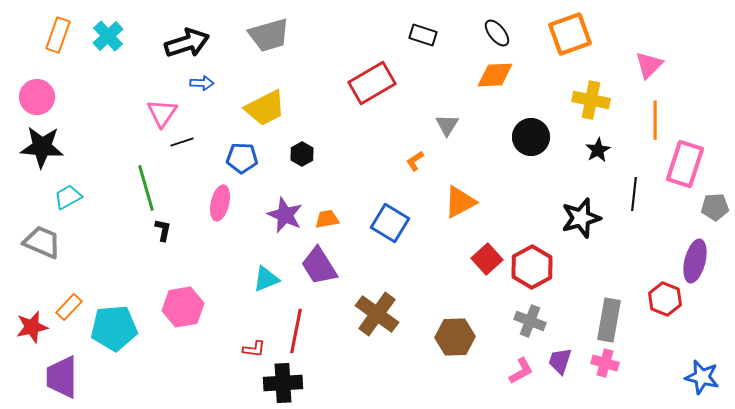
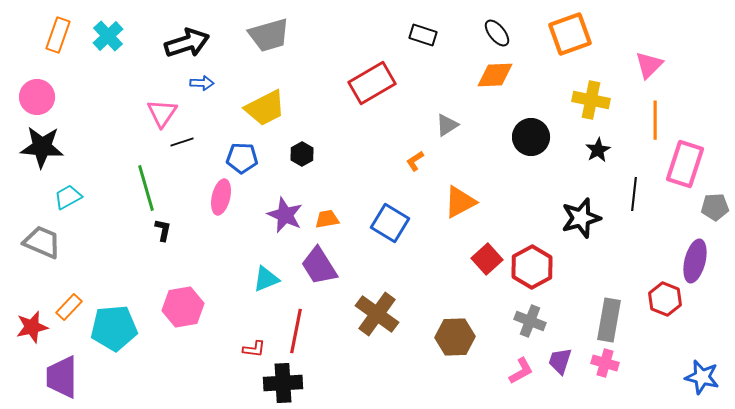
gray triangle at (447, 125): rotated 25 degrees clockwise
pink ellipse at (220, 203): moved 1 px right, 6 px up
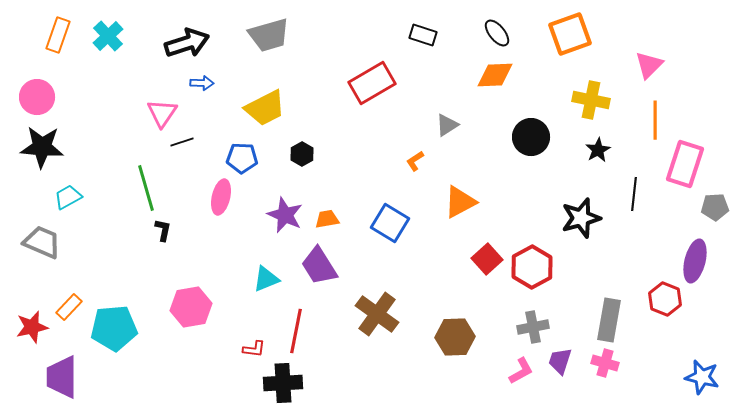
pink hexagon at (183, 307): moved 8 px right
gray cross at (530, 321): moved 3 px right, 6 px down; rotated 32 degrees counterclockwise
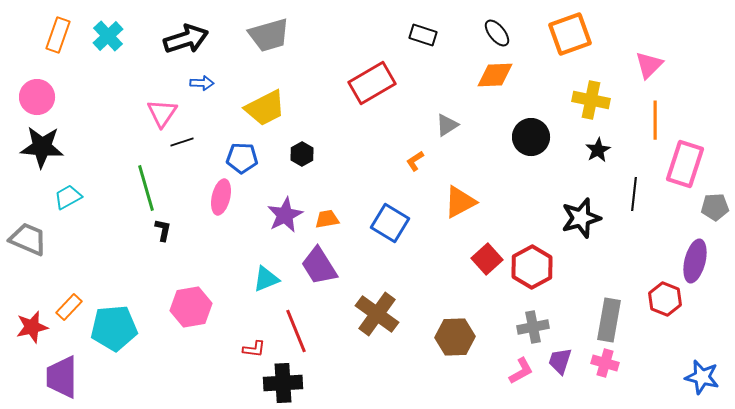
black arrow at (187, 43): moved 1 px left, 4 px up
purple star at (285, 215): rotated 21 degrees clockwise
gray trapezoid at (42, 242): moved 14 px left, 3 px up
red line at (296, 331): rotated 33 degrees counterclockwise
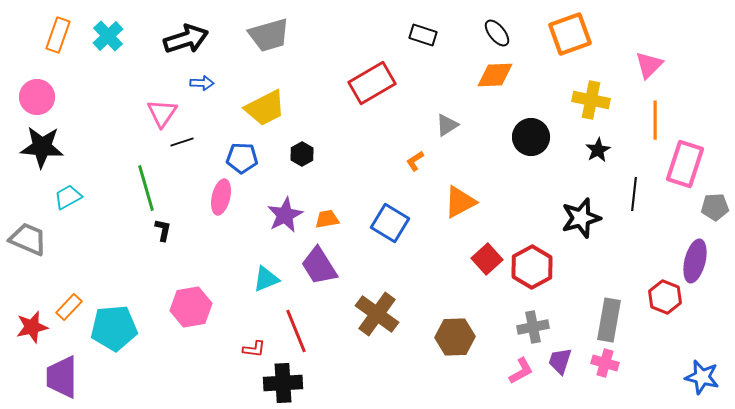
red hexagon at (665, 299): moved 2 px up
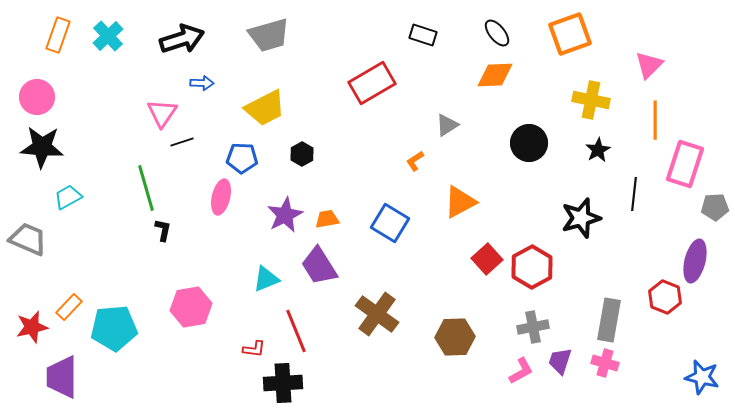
black arrow at (186, 39): moved 4 px left
black circle at (531, 137): moved 2 px left, 6 px down
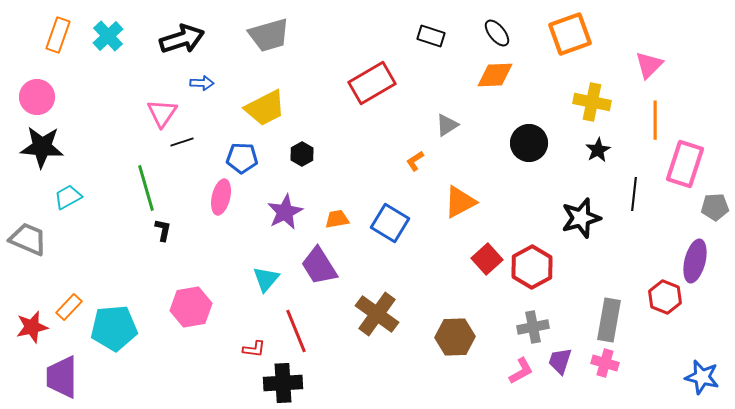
black rectangle at (423, 35): moved 8 px right, 1 px down
yellow cross at (591, 100): moved 1 px right, 2 px down
purple star at (285, 215): moved 3 px up
orange trapezoid at (327, 219): moved 10 px right
cyan triangle at (266, 279): rotated 28 degrees counterclockwise
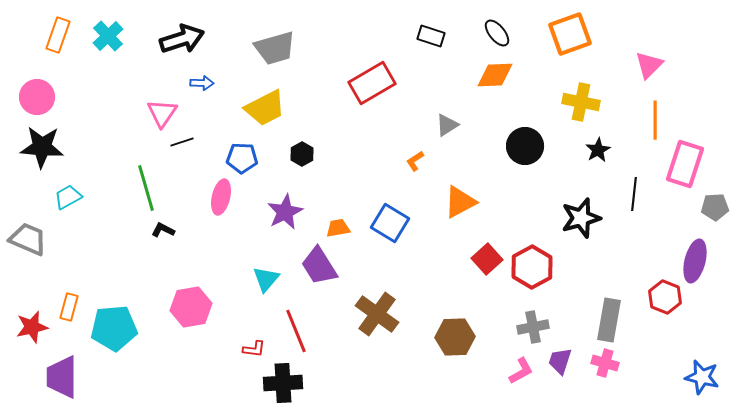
gray trapezoid at (269, 35): moved 6 px right, 13 px down
yellow cross at (592, 102): moved 11 px left
black circle at (529, 143): moved 4 px left, 3 px down
orange trapezoid at (337, 219): moved 1 px right, 9 px down
black L-shape at (163, 230): rotated 75 degrees counterclockwise
orange rectangle at (69, 307): rotated 28 degrees counterclockwise
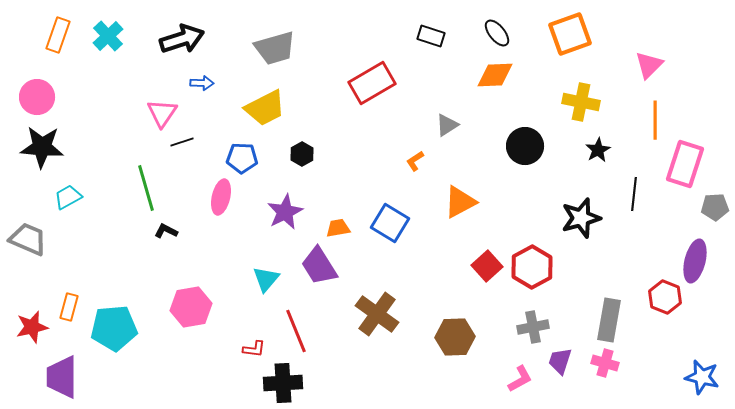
black L-shape at (163, 230): moved 3 px right, 1 px down
red square at (487, 259): moved 7 px down
pink L-shape at (521, 371): moved 1 px left, 8 px down
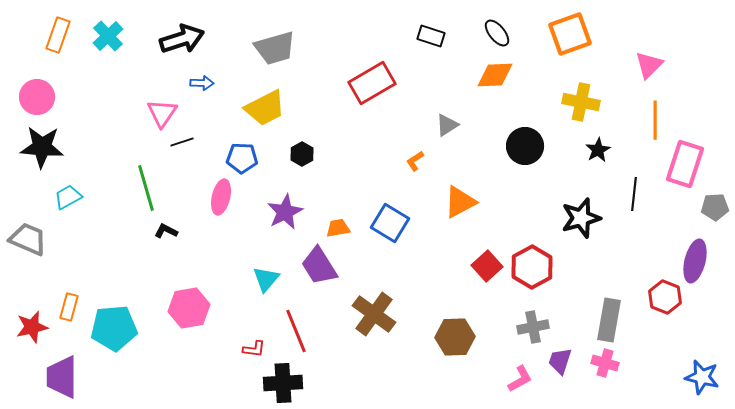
pink hexagon at (191, 307): moved 2 px left, 1 px down
brown cross at (377, 314): moved 3 px left
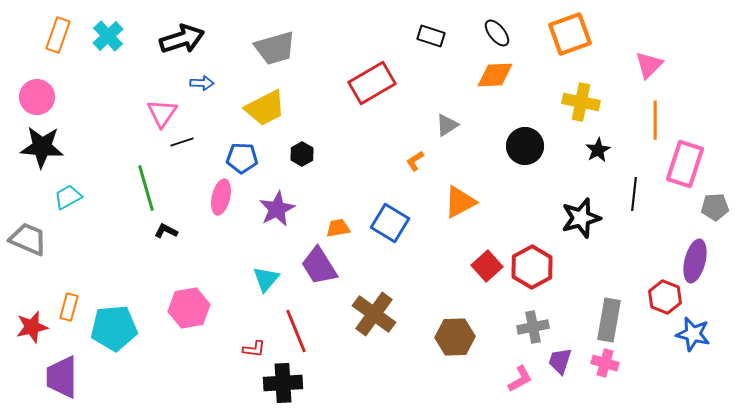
purple star at (285, 212): moved 8 px left, 3 px up
blue star at (702, 377): moved 9 px left, 43 px up
